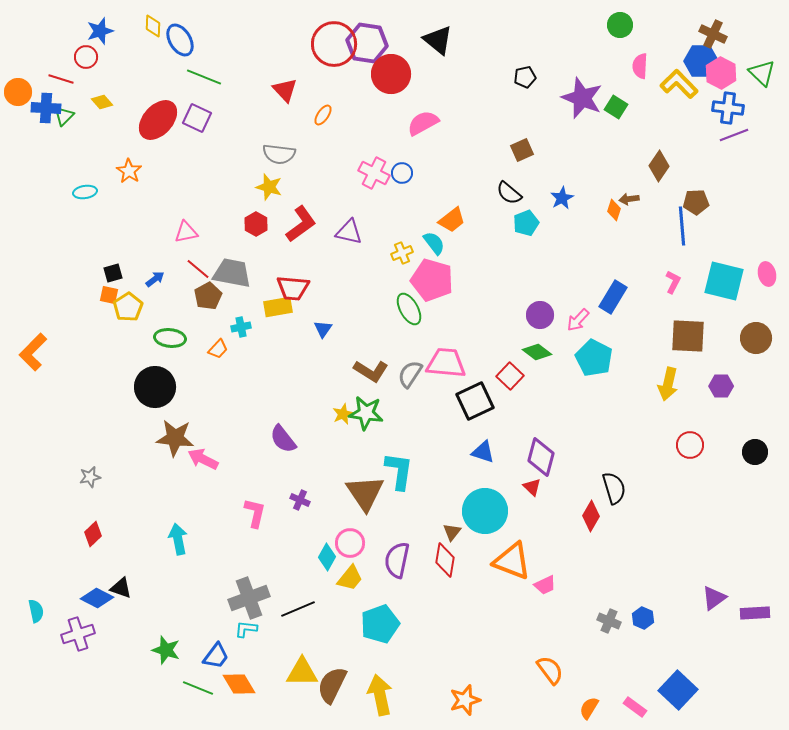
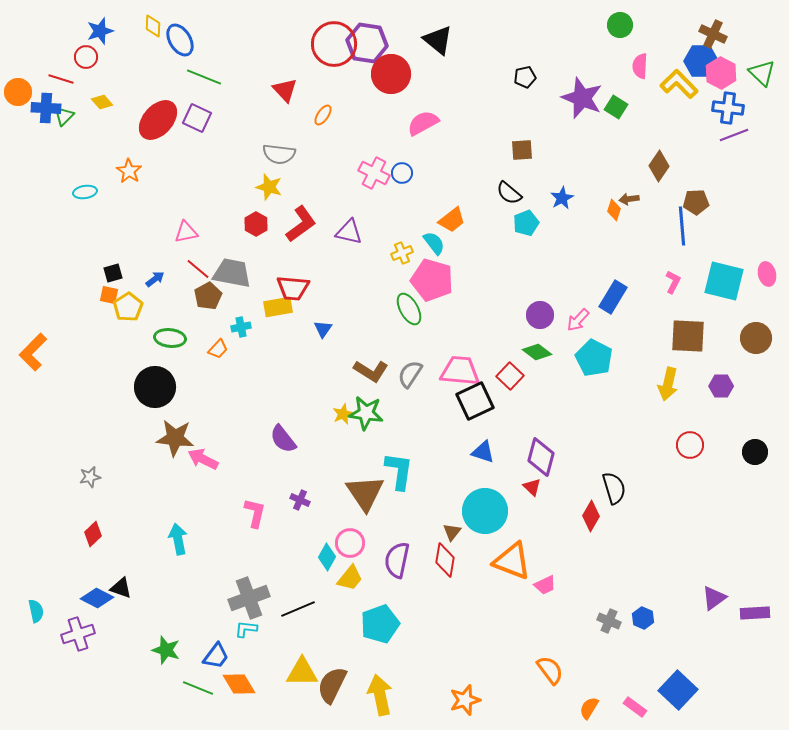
brown square at (522, 150): rotated 20 degrees clockwise
pink trapezoid at (446, 363): moved 14 px right, 8 px down
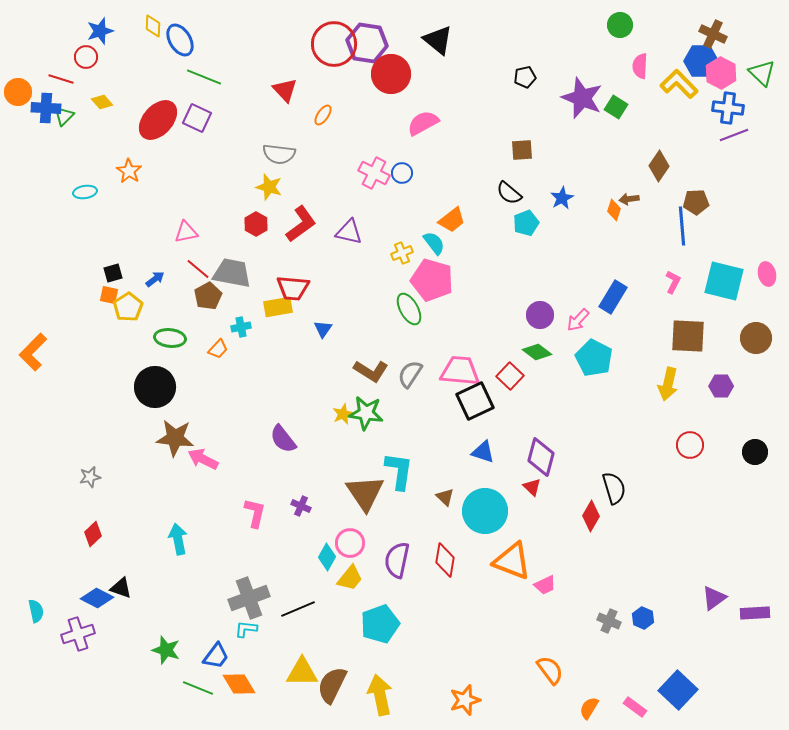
purple cross at (300, 500): moved 1 px right, 6 px down
brown triangle at (452, 532): moved 7 px left, 35 px up; rotated 24 degrees counterclockwise
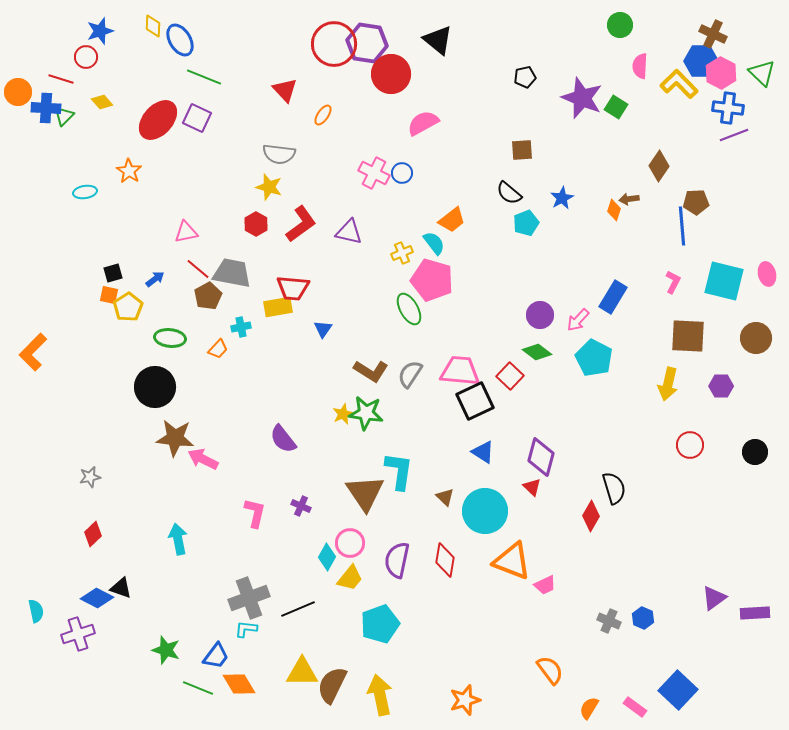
blue triangle at (483, 452): rotated 15 degrees clockwise
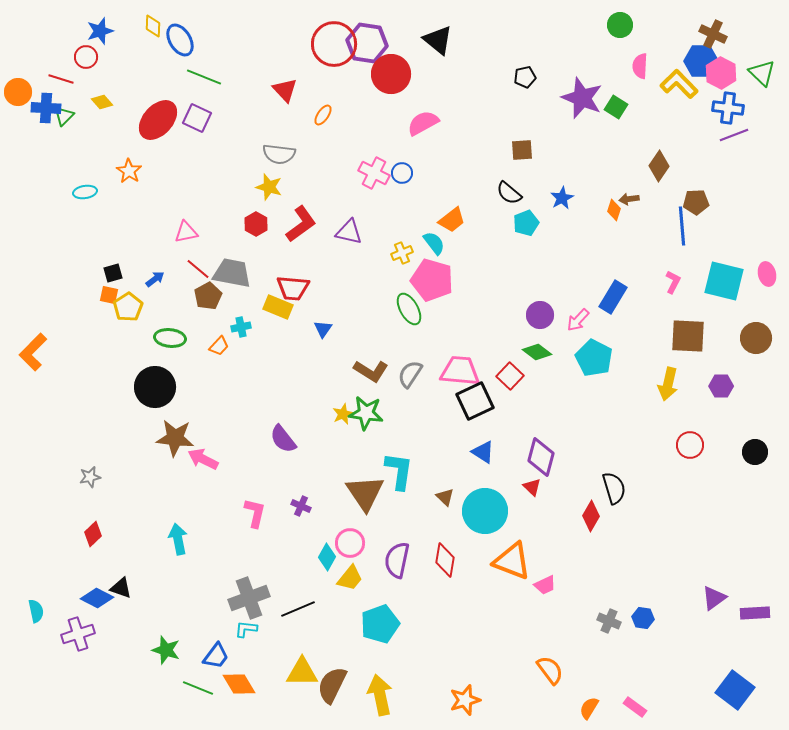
yellow rectangle at (278, 307): rotated 32 degrees clockwise
orange trapezoid at (218, 349): moved 1 px right, 3 px up
blue hexagon at (643, 618): rotated 15 degrees counterclockwise
blue square at (678, 690): moved 57 px right; rotated 6 degrees counterclockwise
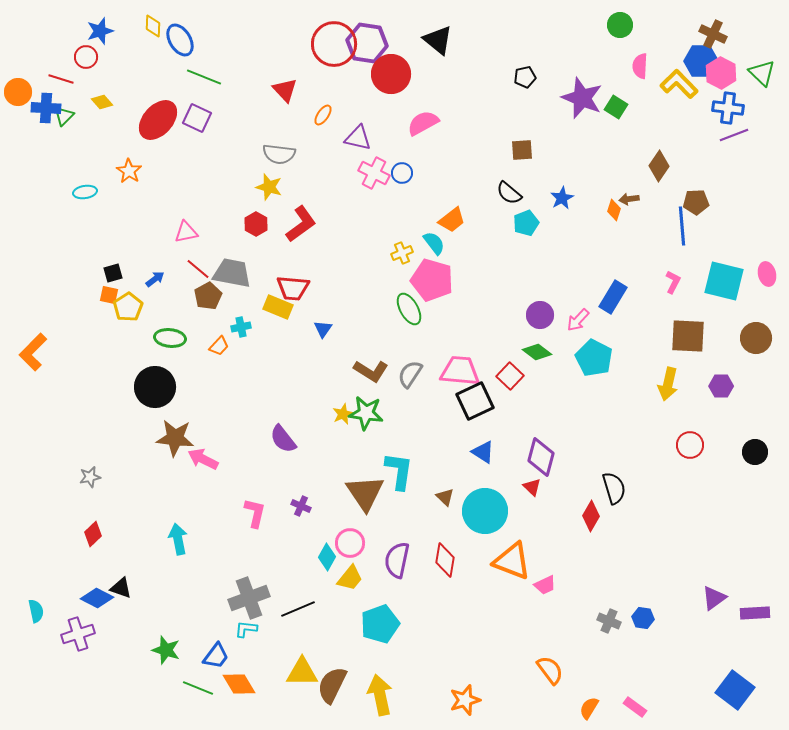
purple triangle at (349, 232): moved 9 px right, 94 px up
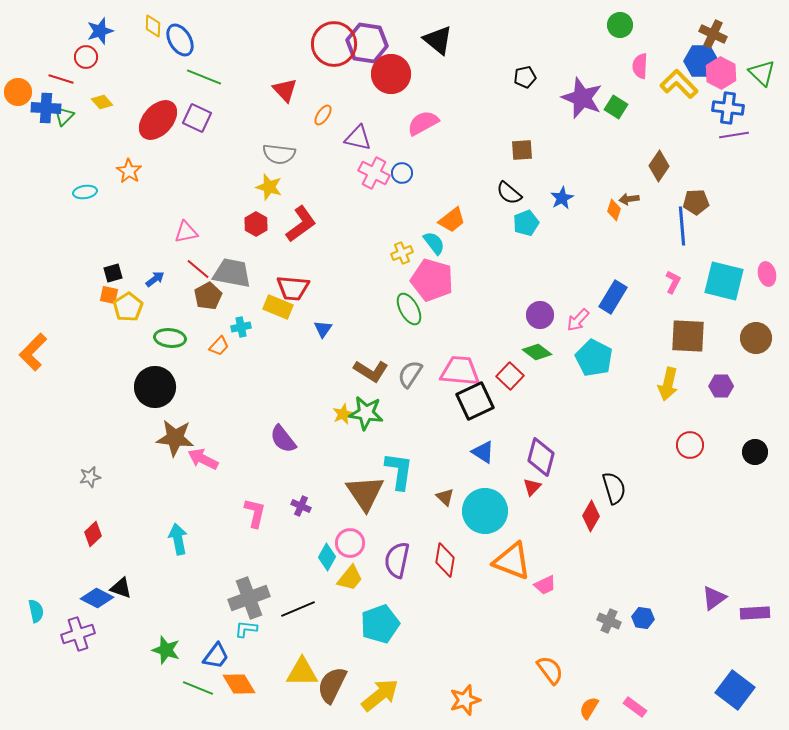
purple line at (734, 135): rotated 12 degrees clockwise
red triangle at (532, 487): rotated 30 degrees clockwise
yellow arrow at (380, 695): rotated 63 degrees clockwise
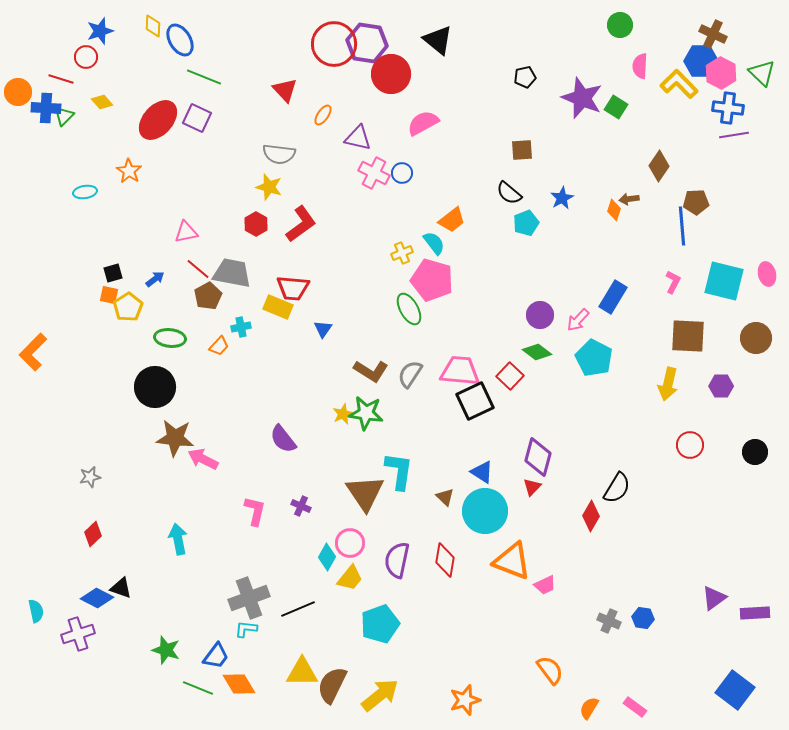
blue triangle at (483, 452): moved 1 px left, 20 px down
purple diamond at (541, 457): moved 3 px left
black semicircle at (614, 488): moved 3 px right; rotated 48 degrees clockwise
pink L-shape at (255, 513): moved 2 px up
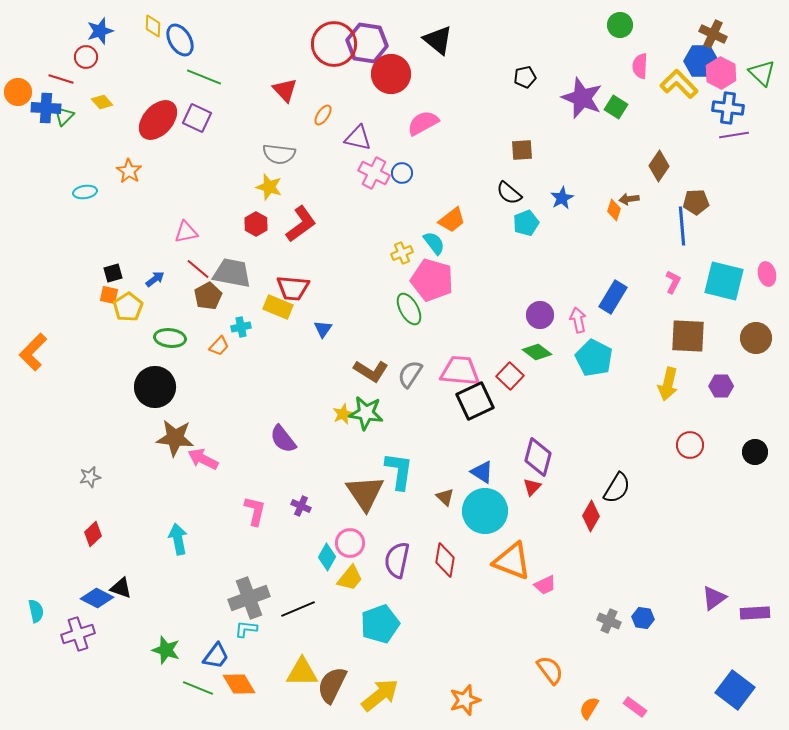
pink arrow at (578, 320): rotated 125 degrees clockwise
